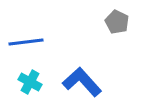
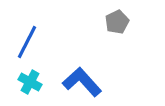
gray pentagon: rotated 20 degrees clockwise
blue line: moved 1 px right; rotated 56 degrees counterclockwise
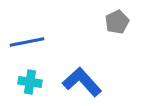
blue line: rotated 52 degrees clockwise
cyan cross: rotated 20 degrees counterclockwise
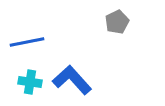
blue L-shape: moved 10 px left, 2 px up
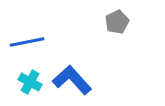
cyan cross: rotated 20 degrees clockwise
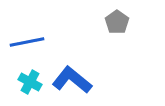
gray pentagon: rotated 10 degrees counterclockwise
blue L-shape: rotated 9 degrees counterclockwise
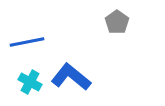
blue L-shape: moved 1 px left, 3 px up
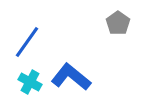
gray pentagon: moved 1 px right, 1 px down
blue line: rotated 44 degrees counterclockwise
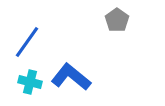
gray pentagon: moved 1 px left, 3 px up
cyan cross: rotated 15 degrees counterclockwise
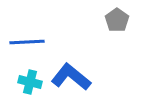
blue line: rotated 52 degrees clockwise
